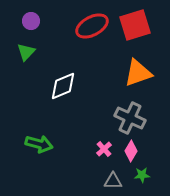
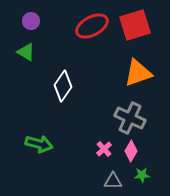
green triangle: rotated 42 degrees counterclockwise
white diamond: rotated 32 degrees counterclockwise
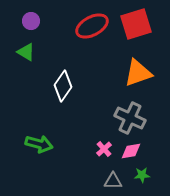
red square: moved 1 px right, 1 px up
pink diamond: rotated 50 degrees clockwise
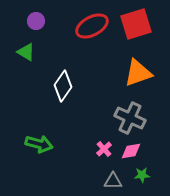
purple circle: moved 5 px right
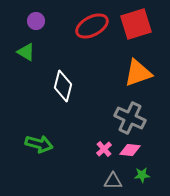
white diamond: rotated 20 degrees counterclockwise
pink diamond: moved 1 px left, 1 px up; rotated 15 degrees clockwise
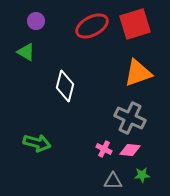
red square: moved 1 px left
white diamond: moved 2 px right
green arrow: moved 2 px left, 1 px up
pink cross: rotated 21 degrees counterclockwise
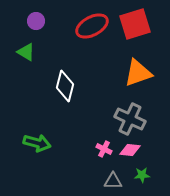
gray cross: moved 1 px down
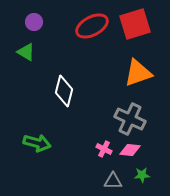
purple circle: moved 2 px left, 1 px down
white diamond: moved 1 px left, 5 px down
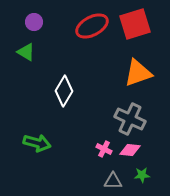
white diamond: rotated 16 degrees clockwise
